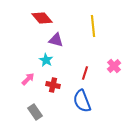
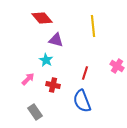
pink cross: moved 3 px right; rotated 16 degrees counterclockwise
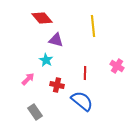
red line: rotated 16 degrees counterclockwise
red cross: moved 4 px right
blue semicircle: rotated 150 degrees clockwise
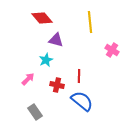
yellow line: moved 3 px left, 4 px up
cyan star: rotated 16 degrees clockwise
pink cross: moved 5 px left, 16 px up
red line: moved 6 px left, 3 px down
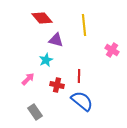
yellow line: moved 6 px left, 3 px down
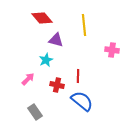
pink cross: rotated 24 degrees counterclockwise
red line: moved 1 px left
